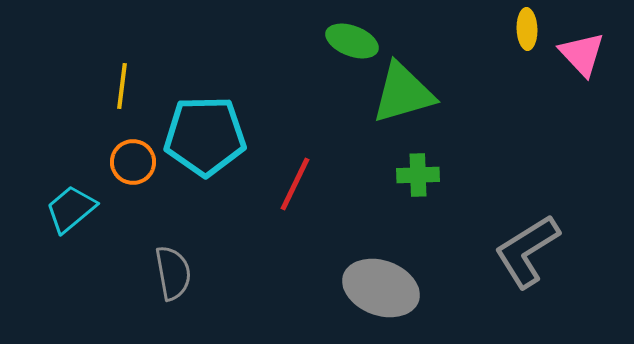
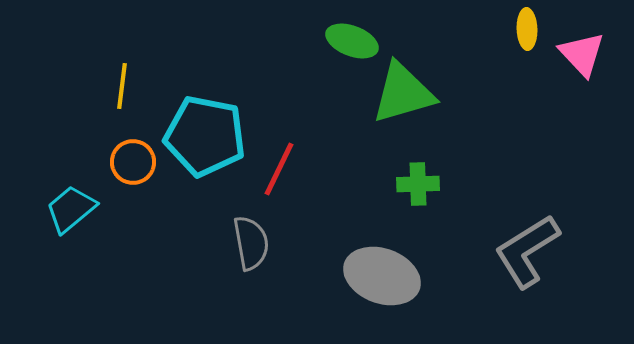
cyan pentagon: rotated 12 degrees clockwise
green cross: moved 9 px down
red line: moved 16 px left, 15 px up
gray semicircle: moved 78 px right, 30 px up
gray ellipse: moved 1 px right, 12 px up
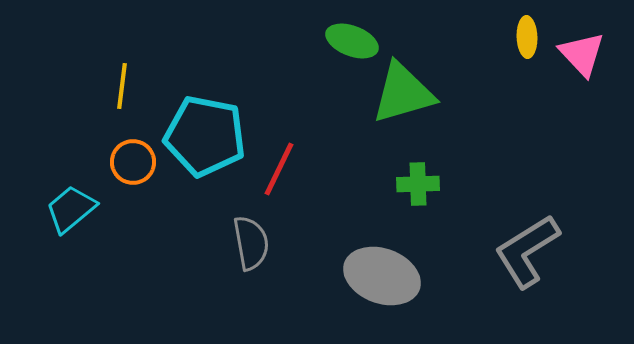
yellow ellipse: moved 8 px down
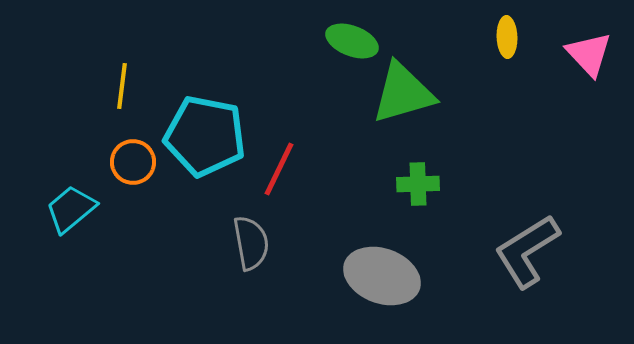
yellow ellipse: moved 20 px left
pink triangle: moved 7 px right
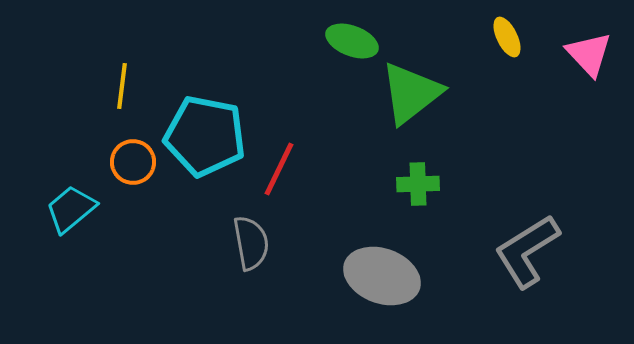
yellow ellipse: rotated 24 degrees counterclockwise
green triangle: moved 8 px right; rotated 22 degrees counterclockwise
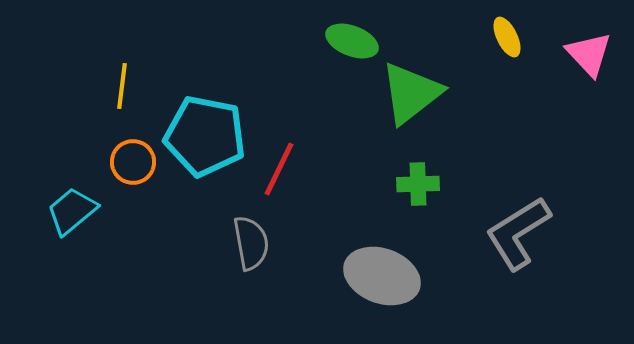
cyan trapezoid: moved 1 px right, 2 px down
gray L-shape: moved 9 px left, 18 px up
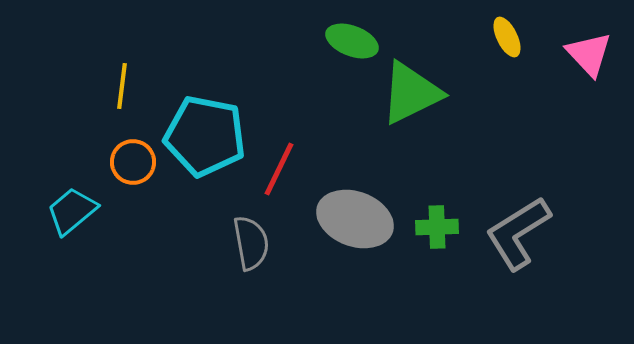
green triangle: rotated 12 degrees clockwise
green cross: moved 19 px right, 43 px down
gray ellipse: moved 27 px left, 57 px up
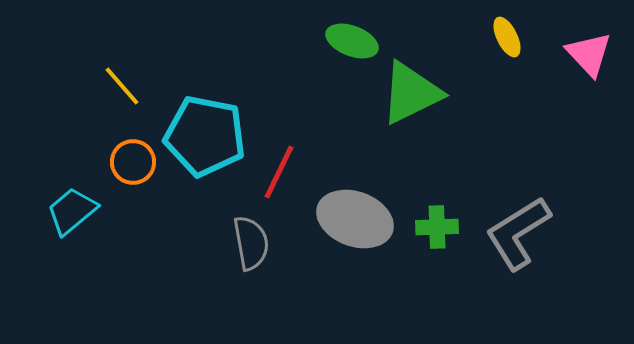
yellow line: rotated 48 degrees counterclockwise
red line: moved 3 px down
